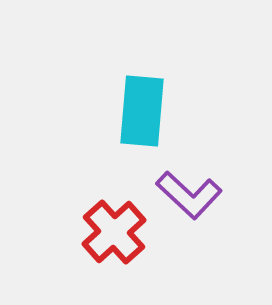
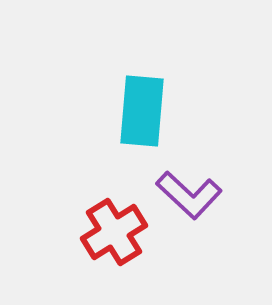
red cross: rotated 10 degrees clockwise
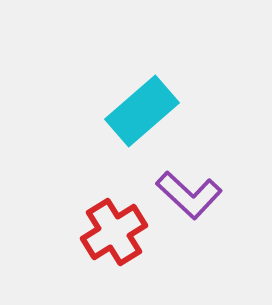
cyan rectangle: rotated 44 degrees clockwise
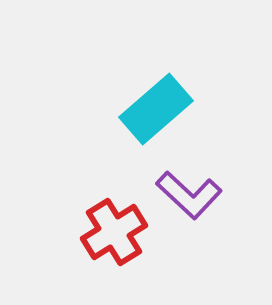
cyan rectangle: moved 14 px right, 2 px up
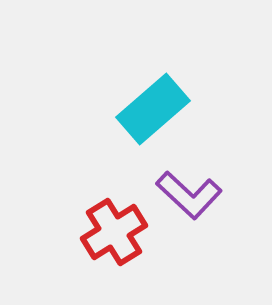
cyan rectangle: moved 3 px left
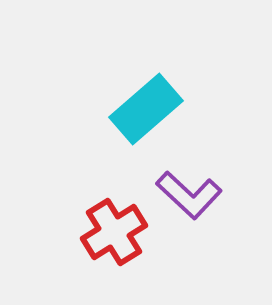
cyan rectangle: moved 7 px left
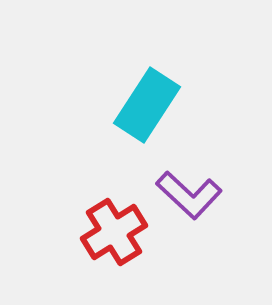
cyan rectangle: moved 1 px right, 4 px up; rotated 16 degrees counterclockwise
